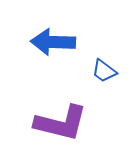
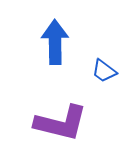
blue arrow: moved 2 px right; rotated 87 degrees clockwise
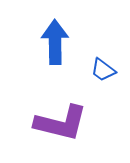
blue trapezoid: moved 1 px left, 1 px up
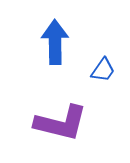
blue trapezoid: rotated 92 degrees counterclockwise
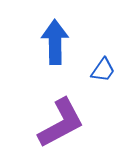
purple L-shape: rotated 42 degrees counterclockwise
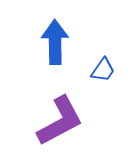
purple L-shape: moved 1 px left, 2 px up
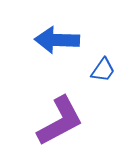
blue arrow: moved 2 px right, 2 px up; rotated 87 degrees counterclockwise
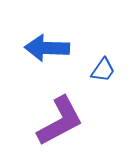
blue arrow: moved 10 px left, 8 px down
